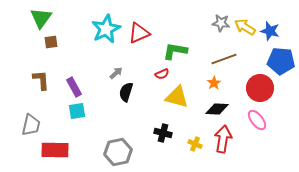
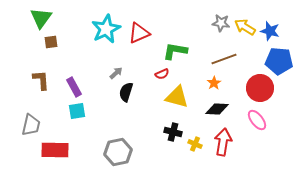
blue pentagon: moved 2 px left
black cross: moved 10 px right, 1 px up
red arrow: moved 3 px down
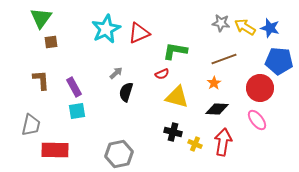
blue star: moved 3 px up
gray hexagon: moved 1 px right, 2 px down
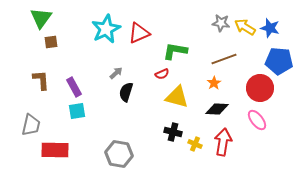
gray hexagon: rotated 20 degrees clockwise
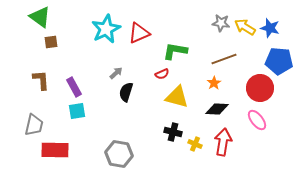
green triangle: moved 1 px left, 1 px up; rotated 30 degrees counterclockwise
gray trapezoid: moved 3 px right
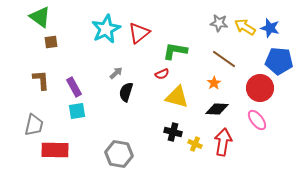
gray star: moved 2 px left
red triangle: rotated 15 degrees counterclockwise
brown line: rotated 55 degrees clockwise
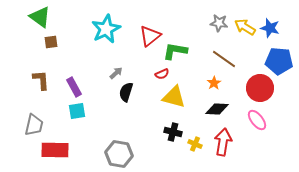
red triangle: moved 11 px right, 3 px down
yellow triangle: moved 3 px left
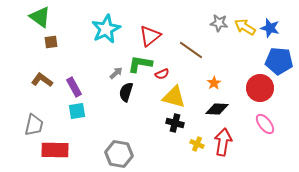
green L-shape: moved 35 px left, 13 px down
brown line: moved 33 px left, 9 px up
brown L-shape: moved 1 px right; rotated 50 degrees counterclockwise
pink ellipse: moved 8 px right, 4 px down
black cross: moved 2 px right, 9 px up
yellow cross: moved 2 px right
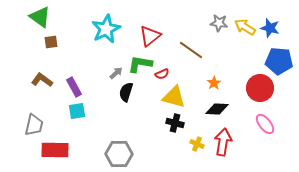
gray hexagon: rotated 8 degrees counterclockwise
